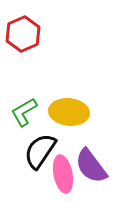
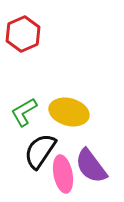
yellow ellipse: rotated 9 degrees clockwise
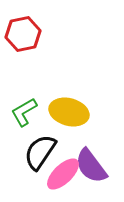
red hexagon: rotated 12 degrees clockwise
black semicircle: moved 1 px down
pink ellipse: rotated 57 degrees clockwise
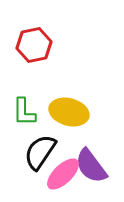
red hexagon: moved 11 px right, 11 px down
green L-shape: rotated 60 degrees counterclockwise
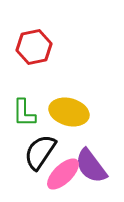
red hexagon: moved 2 px down
green L-shape: moved 1 px down
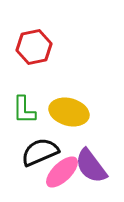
green L-shape: moved 3 px up
black semicircle: rotated 33 degrees clockwise
pink ellipse: moved 1 px left, 2 px up
